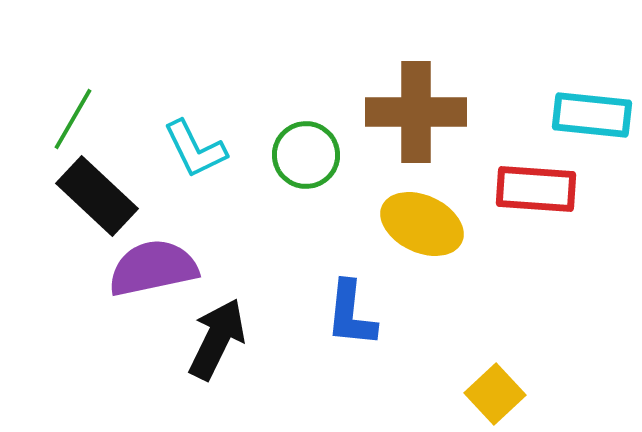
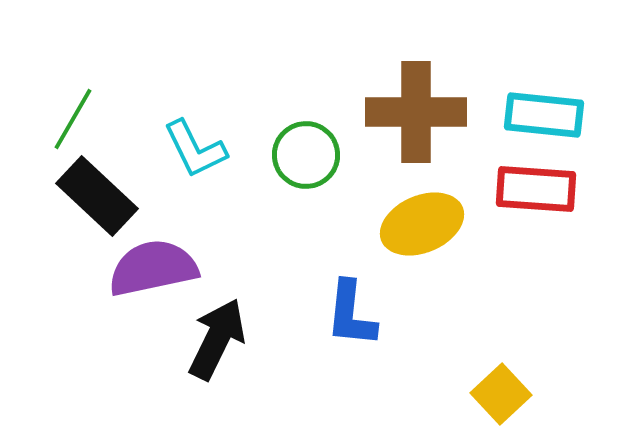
cyan rectangle: moved 48 px left
yellow ellipse: rotated 48 degrees counterclockwise
yellow square: moved 6 px right
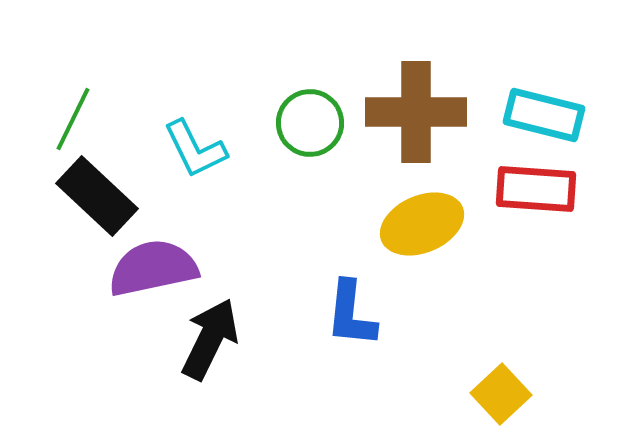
cyan rectangle: rotated 8 degrees clockwise
green line: rotated 4 degrees counterclockwise
green circle: moved 4 px right, 32 px up
black arrow: moved 7 px left
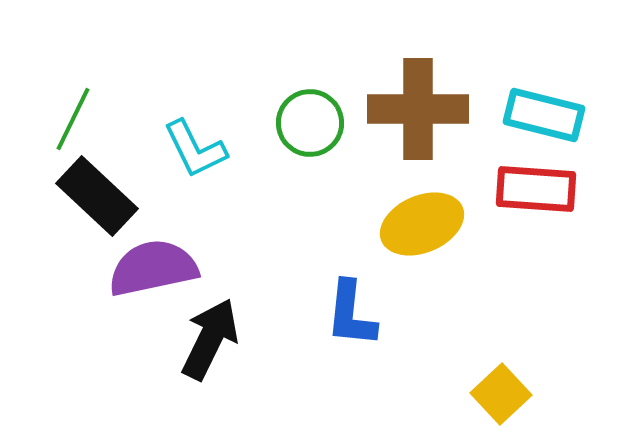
brown cross: moved 2 px right, 3 px up
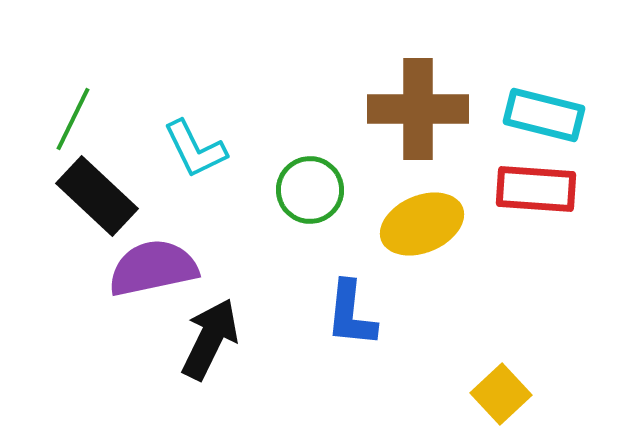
green circle: moved 67 px down
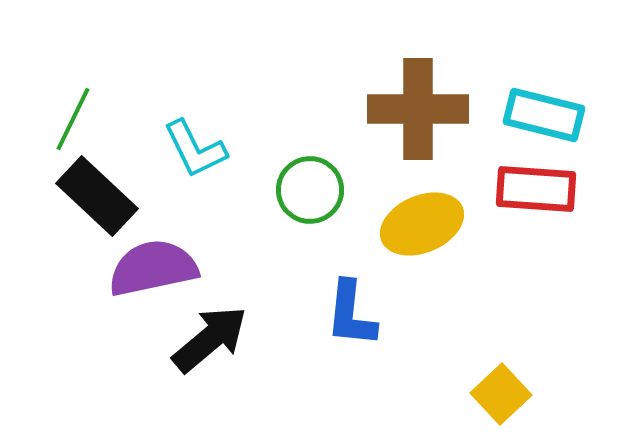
black arrow: rotated 24 degrees clockwise
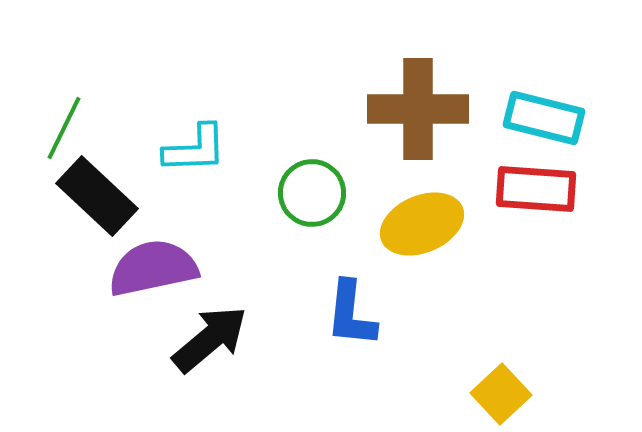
cyan rectangle: moved 3 px down
green line: moved 9 px left, 9 px down
cyan L-shape: rotated 66 degrees counterclockwise
green circle: moved 2 px right, 3 px down
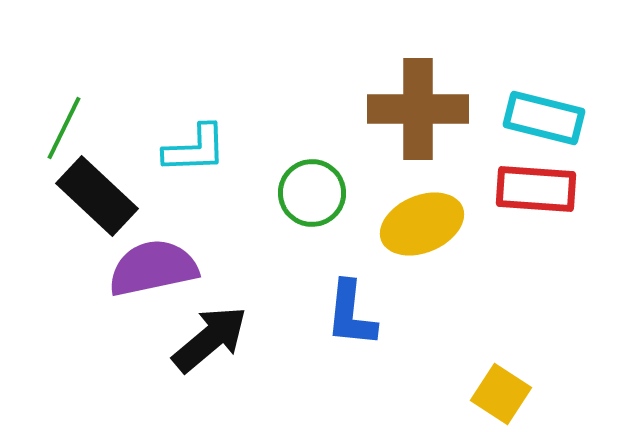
yellow square: rotated 14 degrees counterclockwise
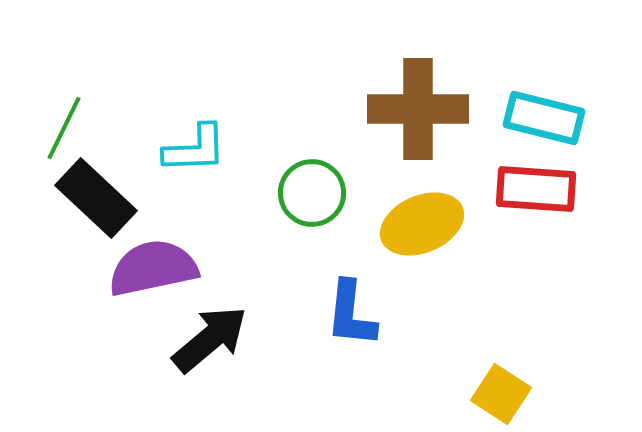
black rectangle: moved 1 px left, 2 px down
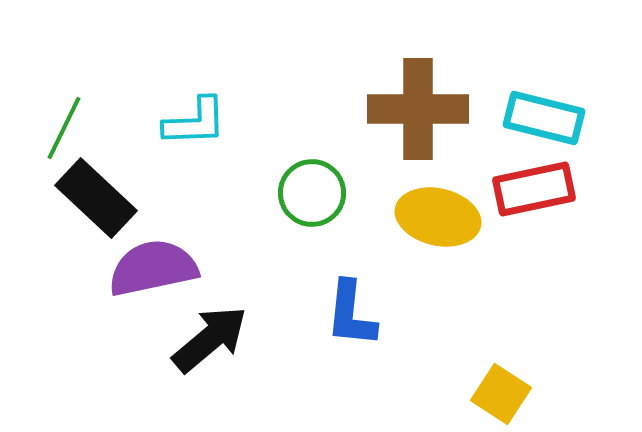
cyan L-shape: moved 27 px up
red rectangle: moved 2 px left; rotated 16 degrees counterclockwise
yellow ellipse: moved 16 px right, 7 px up; rotated 36 degrees clockwise
